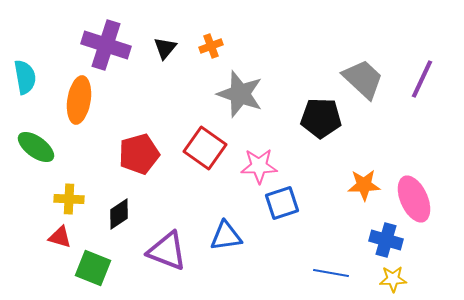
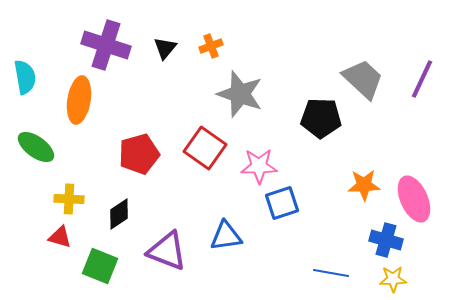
green square: moved 7 px right, 2 px up
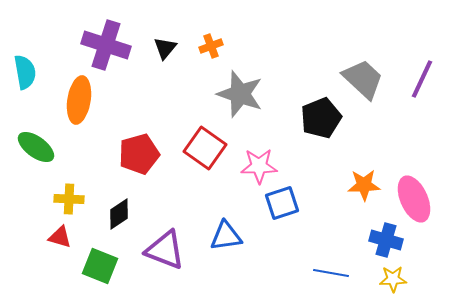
cyan semicircle: moved 5 px up
black pentagon: rotated 24 degrees counterclockwise
purple triangle: moved 2 px left, 1 px up
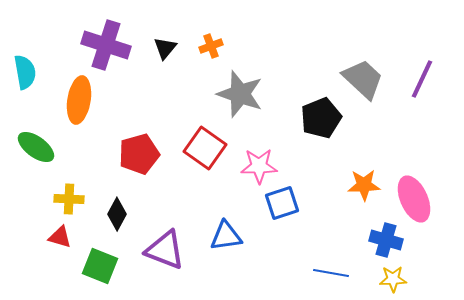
black diamond: moved 2 px left; rotated 28 degrees counterclockwise
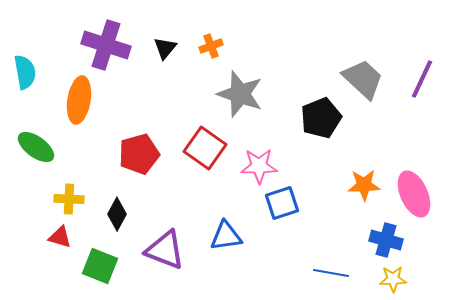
pink ellipse: moved 5 px up
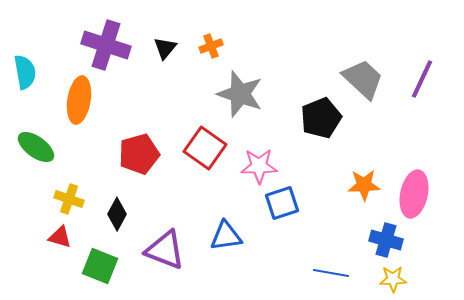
pink ellipse: rotated 36 degrees clockwise
yellow cross: rotated 16 degrees clockwise
